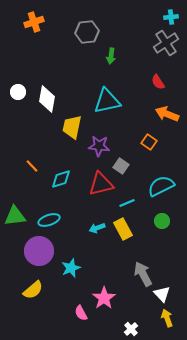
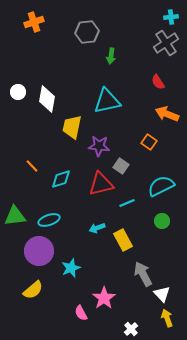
yellow rectangle: moved 11 px down
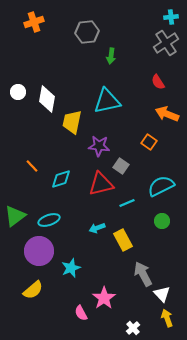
yellow trapezoid: moved 5 px up
green triangle: rotated 30 degrees counterclockwise
white cross: moved 2 px right, 1 px up
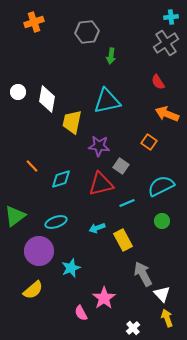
cyan ellipse: moved 7 px right, 2 px down
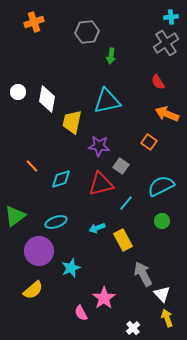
cyan line: moved 1 px left; rotated 28 degrees counterclockwise
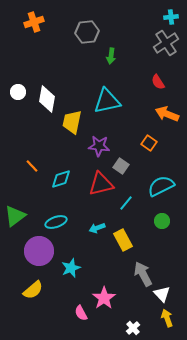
orange square: moved 1 px down
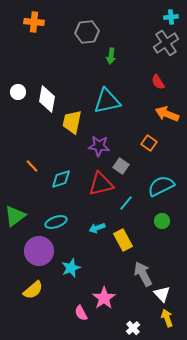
orange cross: rotated 24 degrees clockwise
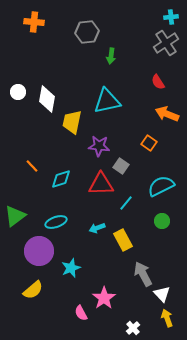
red triangle: rotated 12 degrees clockwise
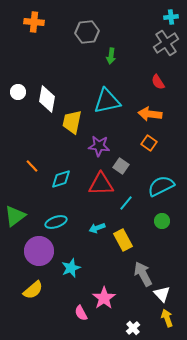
orange arrow: moved 17 px left; rotated 15 degrees counterclockwise
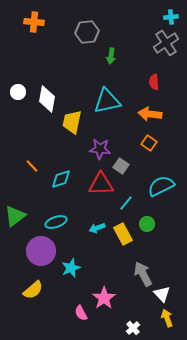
red semicircle: moved 4 px left; rotated 28 degrees clockwise
purple star: moved 1 px right, 3 px down
green circle: moved 15 px left, 3 px down
yellow rectangle: moved 6 px up
purple circle: moved 2 px right
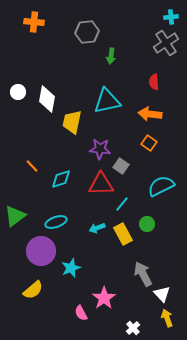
cyan line: moved 4 px left, 1 px down
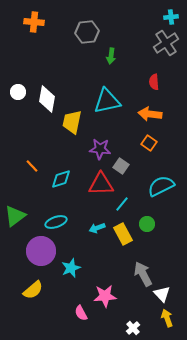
pink star: moved 1 px right, 2 px up; rotated 30 degrees clockwise
